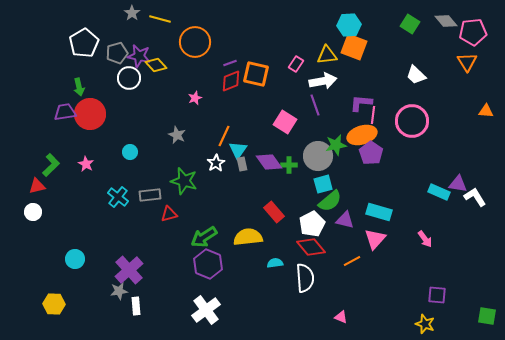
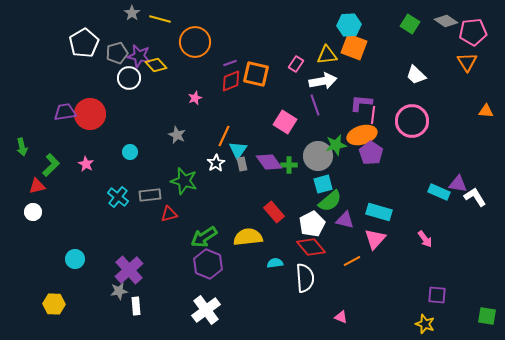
gray diamond at (446, 21): rotated 15 degrees counterclockwise
green arrow at (79, 87): moved 57 px left, 60 px down
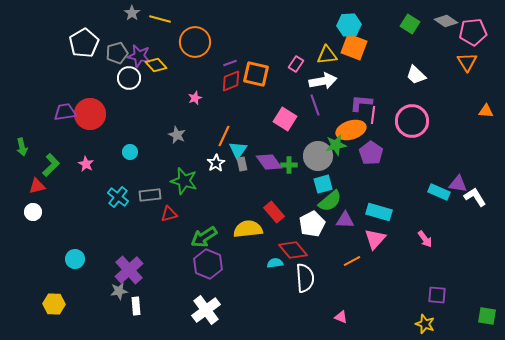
pink square at (285, 122): moved 3 px up
orange ellipse at (362, 135): moved 11 px left, 5 px up
purple triangle at (345, 220): rotated 12 degrees counterclockwise
yellow semicircle at (248, 237): moved 8 px up
red diamond at (311, 247): moved 18 px left, 3 px down
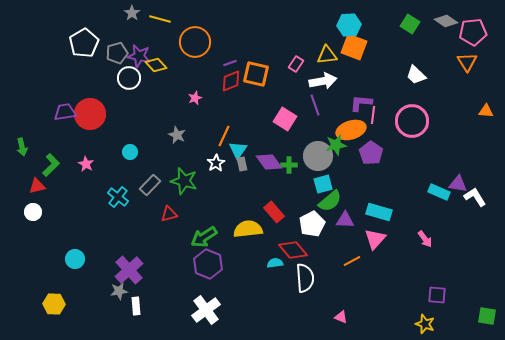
gray rectangle at (150, 195): moved 10 px up; rotated 40 degrees counterclockwise
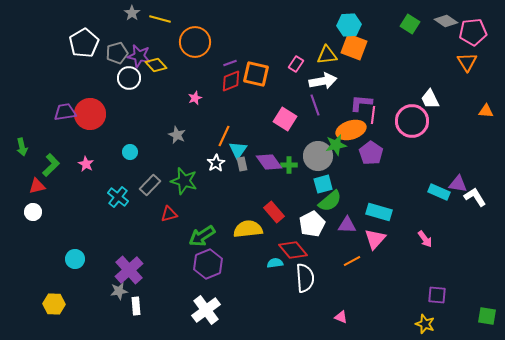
white trapezoid at (416, 75): moved 14 px right, 24 px down; rotated 20 degrees clockwise
purple triangle at (345, 220): moved 2 px right, 5 px down
green arrow at (204, 237): moved 2 px left, 1 px up
purple hexagon at (208, 264): rotated 16 degrees clockwise
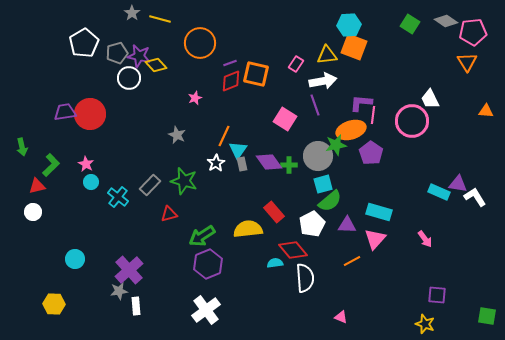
orange circle at (195, 42): moved 5 px right, 1 px down
cyan circle at (130, 152): moved 39 px left, 30 px down
